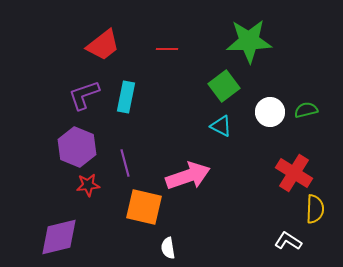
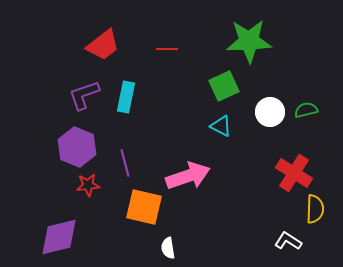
green square: rotated 12 degrees clockwise
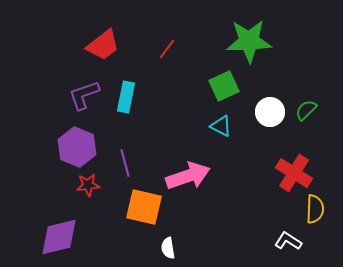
red line: rotated 55 degrees counterclockwise
green semicircle: rotated 30 degrees counterclockwise
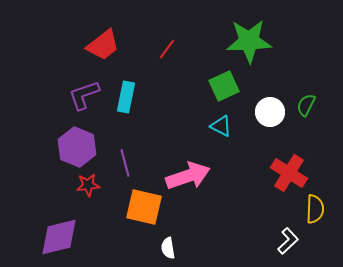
green semicircle: moved 5 px up; rotated 20 degrees counterclockwise
red cross: moved 5 px left
white L-shape: rotated 104 degrees clockwise
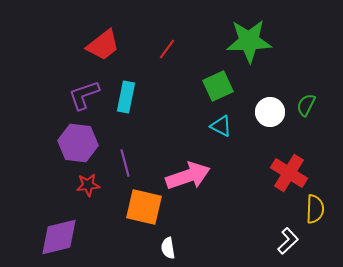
green square: moved 6 px left
purple hexagon: moved 1 px right, 4 px up; rotated 15 degrees counterclockwise
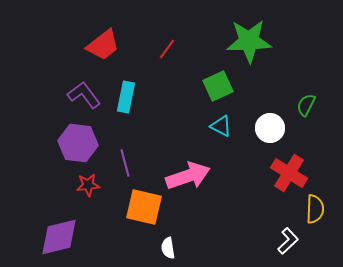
purple L-shape: rotated 72 degrees clockwise
white circle: moved 16 px down
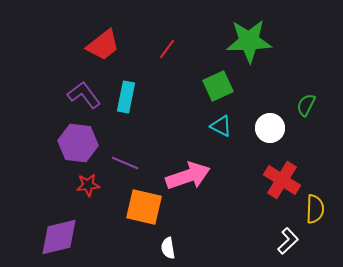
purple line: rotated 52 degrees counterclockwise
red cross: moved 7 px left, 7 px down
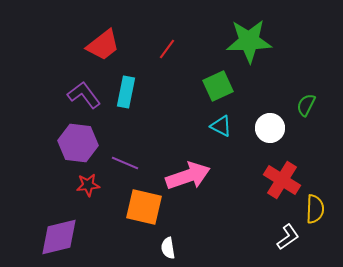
cyan rectangle: moved 5 px up
white L-shape: moved 4 px up; rotated 8 degrees clockwise
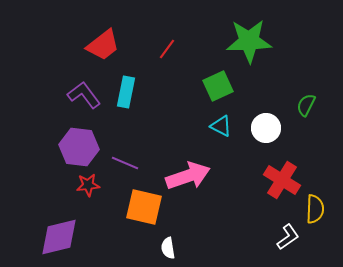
white circle: moved 4 px left
purple hexagon: moved 1 px right, 4 px down
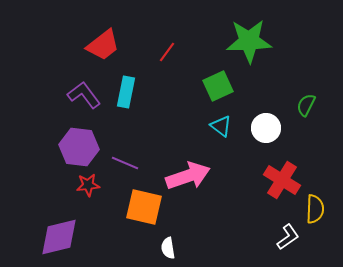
red line: moved 3 px down
cyan triangle: rotated 10 degrees clockwise
